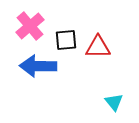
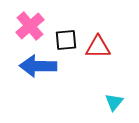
cyan triangle: rotated 18 degrees clockwise
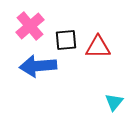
blue arrow: rotated 6 degrees counterclockwise
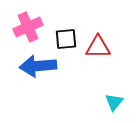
pink cross: moved 2 px left, 1 px down; rotated 16 degrees clockwise
black square: moved 1 px up
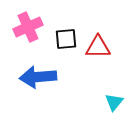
blue arrow: moved 11 px down
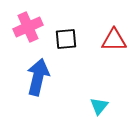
red triangle: moved 16 px right, 7 px up
blue arrow: rotated 108 degrees clockwise
cyan triangle: moved 15 px left, 4 px down
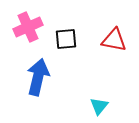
red triangle: rotated 12 degrees clockwise
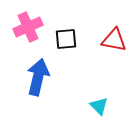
cyan triangle: rotated 24 degrees counterclockwise
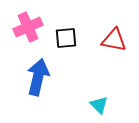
black square: moved 1 px up
cyan triangle: moved 1 px up
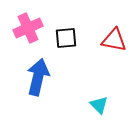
pink cross: moved 1 px down
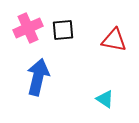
black square: moved 3 px left, 8 px up
cyan triangle: moved 6 px right, 6 px up; rotated 12 degrees counterclockwise
